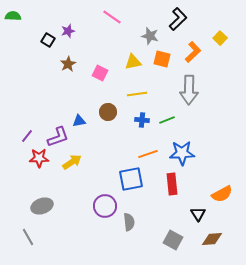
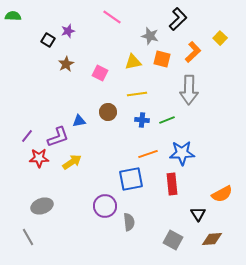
brown star: moved 2 px left
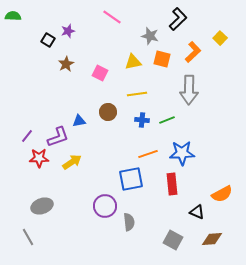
black triangle: moved 1 px left, 2 px up; rotated 35 degrees counterclockwise
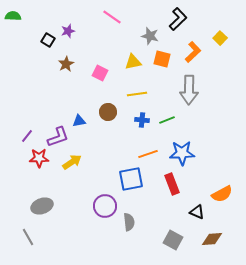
red rectangle: rotated 15 degrees counterclockwise
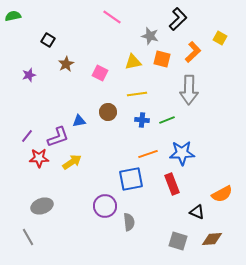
green semicircle: rotated 14 degrees counterclockwise
purple star: moved 39 px left, 44 px down
yellow square: rotated 16 degrees counterclockwise
gray square: moved 5 px right, 1 px down; rotated 12 degrees counterclockwise
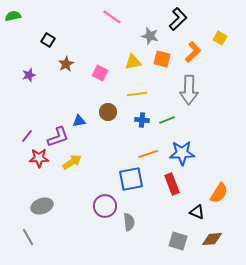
orange semicircle: moved 3 px left, 1 px up; rotated 30 degrees counterclockwise
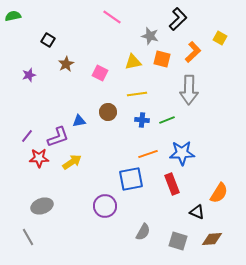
gray semicircle: moved 14 px right, 10 px down; rotated 36 degrees clockwise
